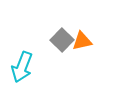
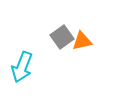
gray square: moved 3 px up; rotated 10 degrees clockwise
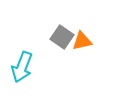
gray square: rotated 20 degrees counterclockwise
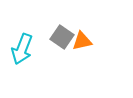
cyan arrow: moved 18 px up
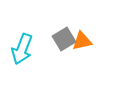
gray square: moved 2 px right, 2 px down; rotated 25 degrees clockwise
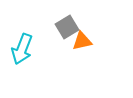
gray square: moved 3 px right, 12 px up
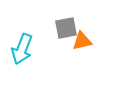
gray square: moved 1 px left, 1 px down; rotated 20 degrees clockwise
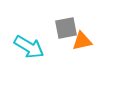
cyan arrow: moved 7 px right, 2 px up; rotated 80 degrees counterclockwise
